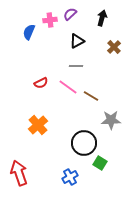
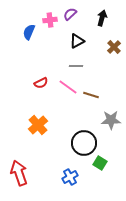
brown line: moved 1 px up; rotated 14 degrees counterclockwise
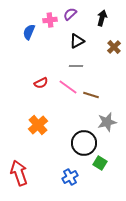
gray star: moved 4 px left, 2 px down; rotated 12 degrees counterclockwise
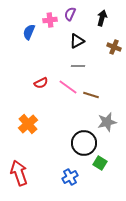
purple semicircle: rotated 24 degrees counterclockwise
brown cross: rotated 24 degrees counterclockwise
gray line: moved 2 px right
orange cross: moved 10 px left, 1 px up
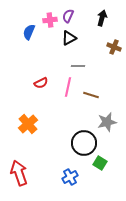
purple semicircle: moved 2 px left, 2 px down
black triangle: moved 8 px left, 3 px up
pink line: rotated 66 degrees clockwise
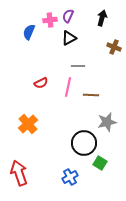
brown line: rotated 14 degrees counterclockwise
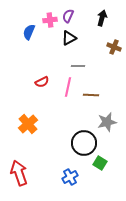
red semicircle: moved 1 px right, 1 px up
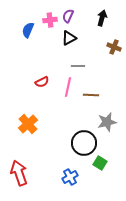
blue semicircle: moved 1 px left, 2 px up
